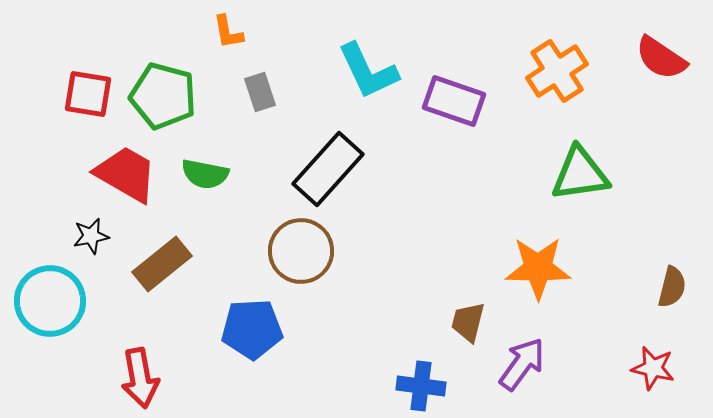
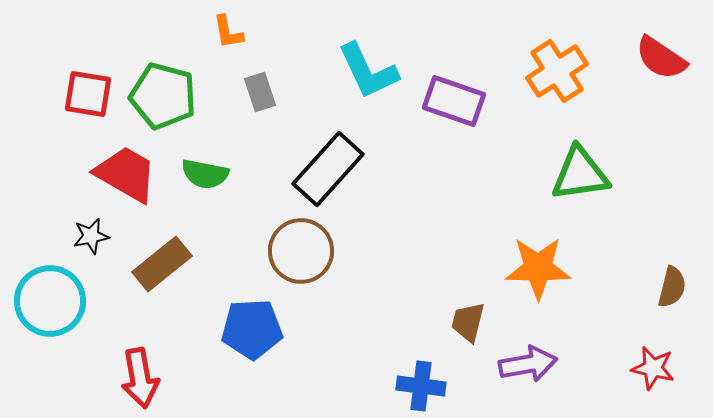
purple arrow: moved 6 px right; rotated 44 degrees clockwise
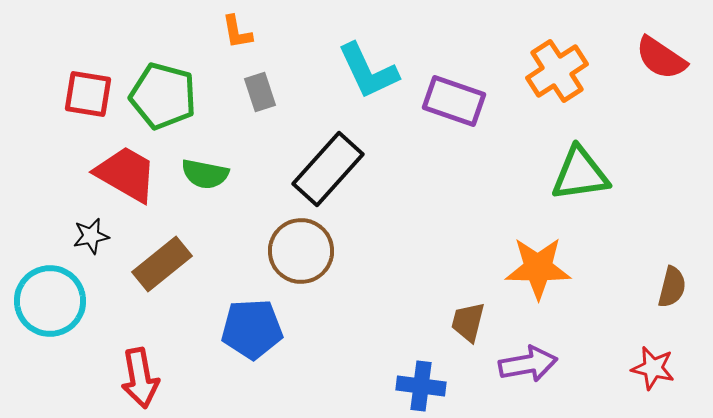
orange L-shape: moved 9 px right
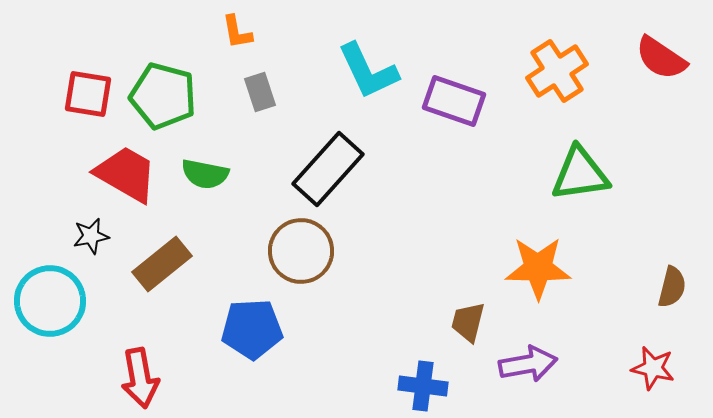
blue cross: moved 2 px right
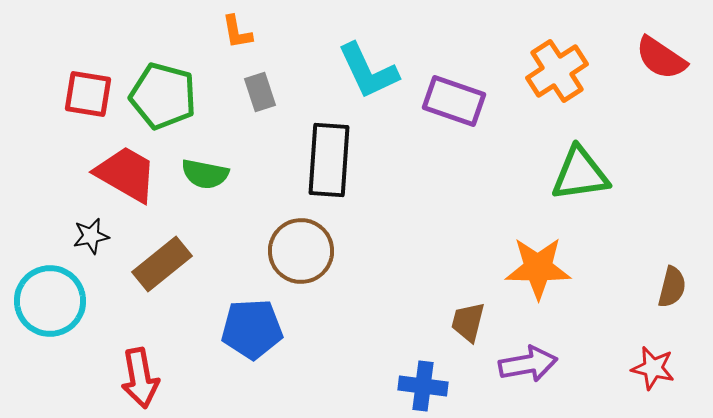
black rectangle: moved 1 px right, 9 px up; rotated 38 degrees counterclockwise
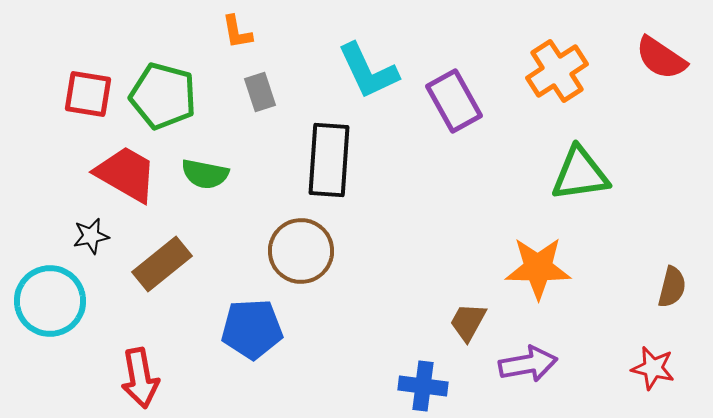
purple rectangle: rotated 42 degrees clockwise
brown trapezoid: rotated 15 degrees clockwise
